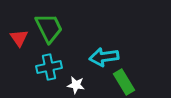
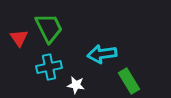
cyan arrow: moved 2 px left, 3 px up
green rectangle: moved 5 px right, 1 px up
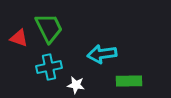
red triangle: rotated 36 degrees counterclockwise
green rectangle: rotated 60 degrees counterclockwise
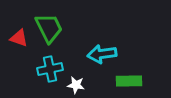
cyan cross: moved 1 px right, 2 px down
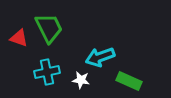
cyan arrow: moved 2 px left, 3 px down; rotated 12 degrees counterclockwise
cyan cross: moved 3 px left, 3 px down
green rectangle: rotated 25 degrees clockwise
white star: moved 5 px right, 5 px up
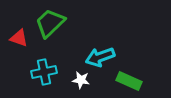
green trapezoid: moved 1 px right, 5 px up; rotated 108 degrees counterclockwise
cyan cross: moved 3 px left
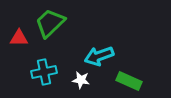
red triangle: rotated 18 degrees counterclockwise
cyan arrow: moved 1 px left, 1 px up
